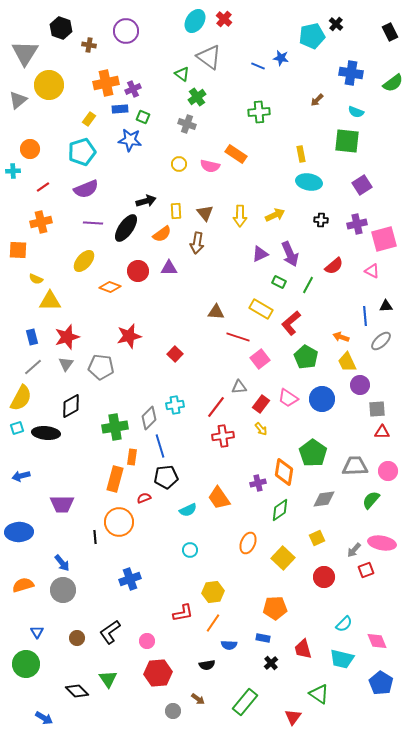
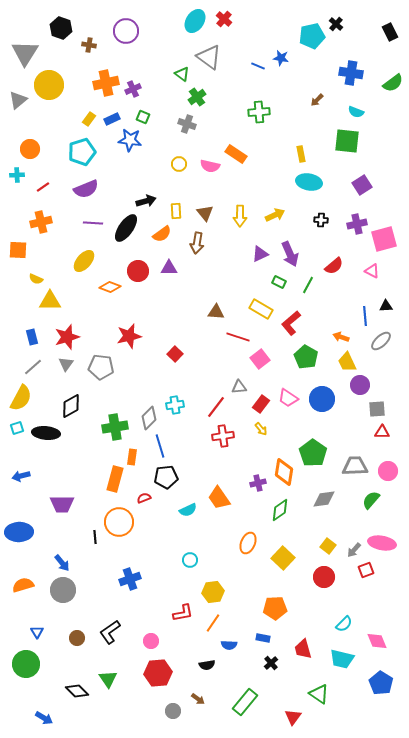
blue rectangle at (120, 109): moved 8 px left, 10 px down; rotated 21 degrees counterclockwise
cyan cross at (13, 171): moved 4 px right, 4 px down
yellow square at (317, 538): moved 11 px right, 8 px down; rotated 28 degrees counterclockwise
cyan circle at (190, 550): moved 10 px down
pink circle at (147, 641): moved 4 px right
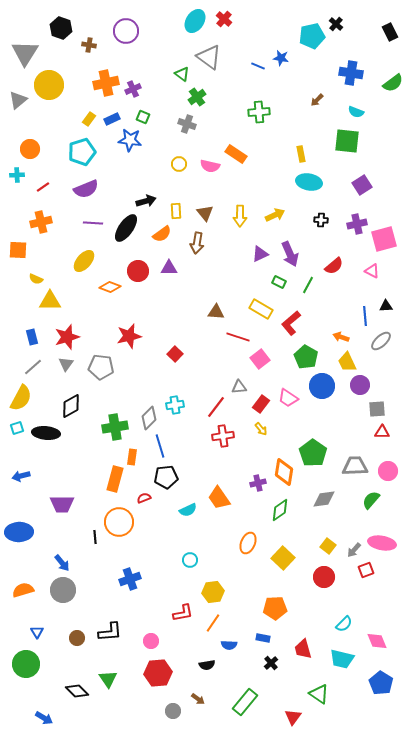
blue circle at (322, 399): moved 13 px up
orange semicircle at (23, 585): moved 5 px down
black L-shape at (110, 632): rotated 150 degrees counterclockwise
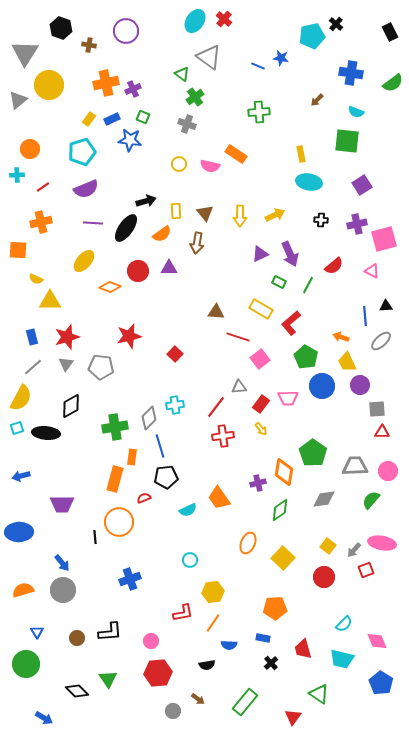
green cross at (197, 97): moved 2 px left
pink trapezoid at (288, 398): rotated 35 degrees counterclockwise
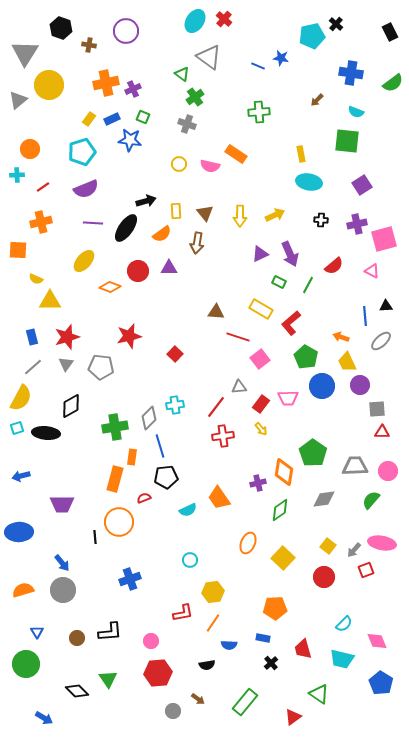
red triangle at (293, 717): rotated 18 degrees clockwise
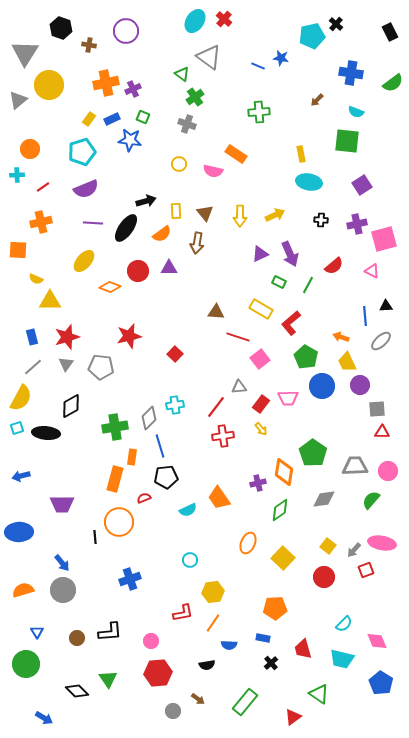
pink semicircle at (210, 166): moved 3 px right, 5 px down
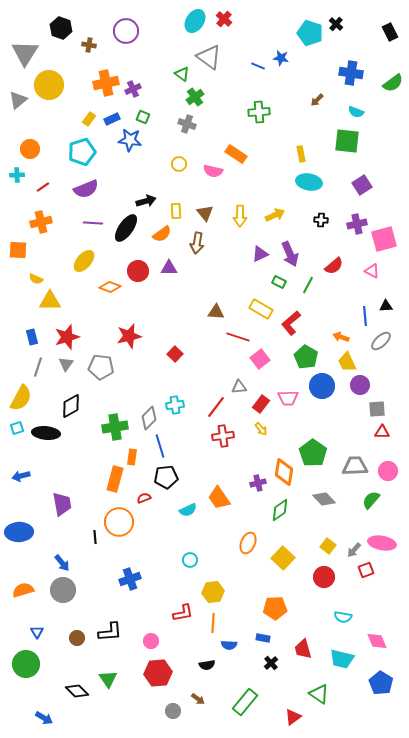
cyan pentagon at (312, 36): moved 2 px left, 3 px up; rotated 30 degrees clockwise
gray line at (33, 367): moved 5 px right; rotated 30 degrees counterclockwise
gray diamond at (324, 499): rotated 55 degrees clockwise
purple trapezoid at (62, 504): rotated 100 degrees counterclockwise
orange line at (213, 623): rotated 30 degrees counterclockwise
cyan semicircle at (344, 624): moved 1 px left, 7 px up; rotated 54 degrees clockwise
